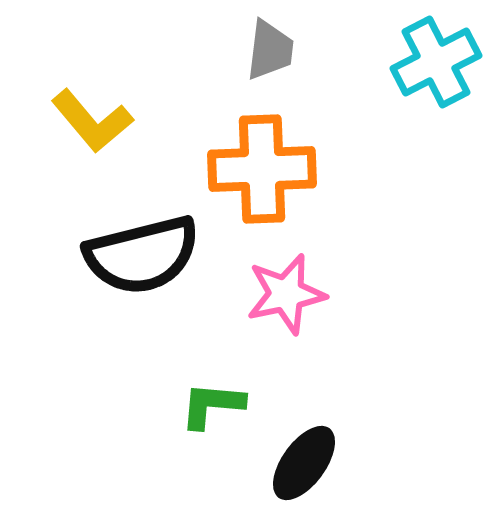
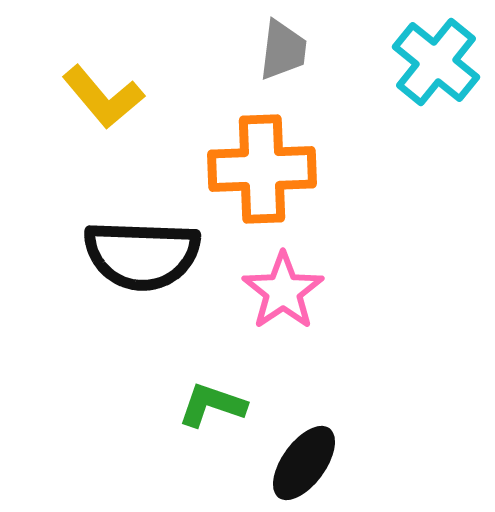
gray trapezoid: moved 13 px right
cyan cross: rotated 24 degrees counterclockwise
yellow L-shape: moved 11 px right, 24 px up
black semicircle: rotated 16 degrees clockwise
pink star: moved 3 px left, 3 px up; rotated 22 degrees counterclockwise
green L-shape: rotated 14 degrees clockwise
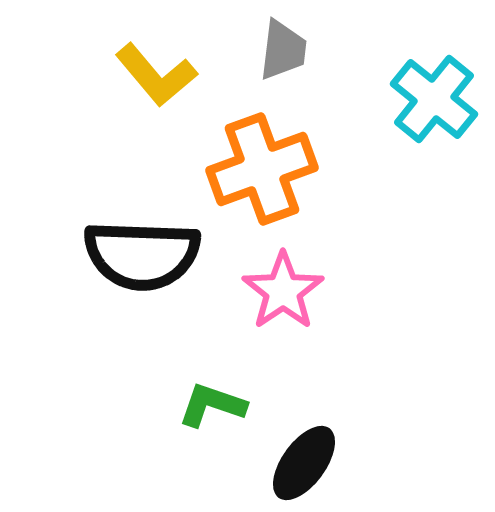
cyan cross: moved 2 px left, 37 px down
yellow L-shape: moved 53 px right, 22 px up
orange cross: rotated 18 degrees counterclockwise
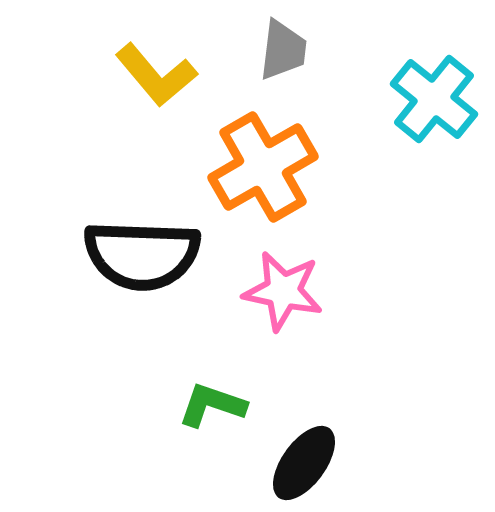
orange cross: moved 1 px right, 2 px up; rotated 10 degrees counterclockwise
pink star: rotated 26 degrees counterclockwise
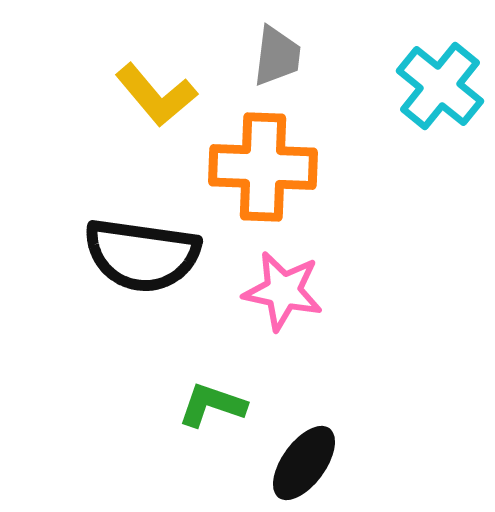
gray trapezoid: moved 6 px left, 6 px down
yellow L-shape: moved 20 px down
cyan cross: moved 6 px right, 13 px up
orange cross: rotated 32 degrees clockwise
black semicircle: rotated 6 degrees clockwise
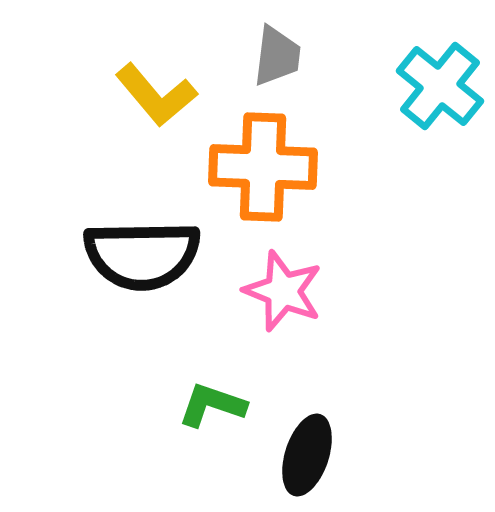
black semicircle: rotated 9 degrees counterclockwise
pink star: rotated 10 degrees clockwise
black ellipse: moved 3 px right, 8 px up; rotated 18 degrees counterclockwise
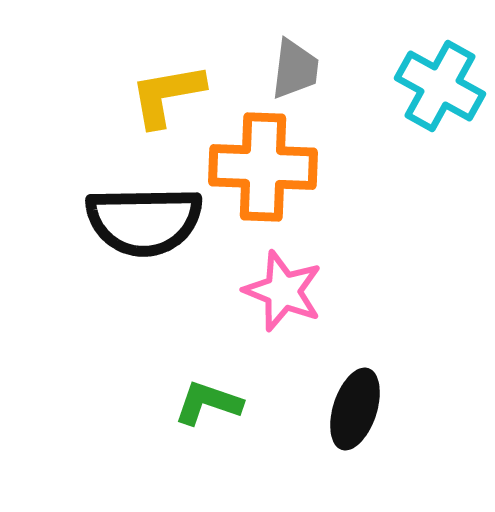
gray trapezoid: moved 18 px right, 13 px down
cyan cross: rotated 10 degrees counterclockwise
yellow L-shape: moved 11 px right; rotated 120 degrees clockwise
black semicircle: moved 2 px right, 34 px up
green L-shape: moved 4 px left, 2 px up
black ellipse: moved 48 px right, 46 px up
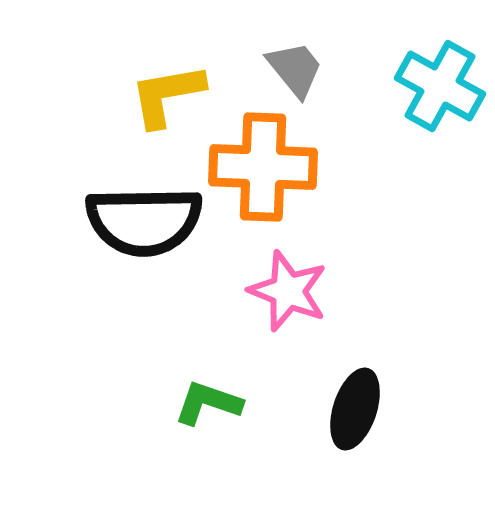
gray trapezoid: rotated 46 degrees counterclockwise
pink star: moved 5 px right
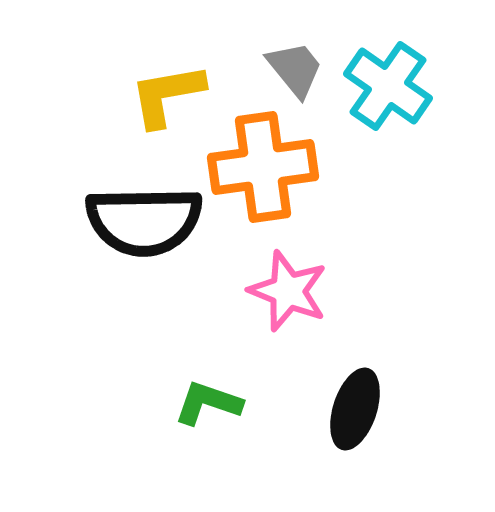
cyan cross: moved 52 px left; rotated 6 degrees clockwise
orange cross: rotated 10 degrees counterclockwise
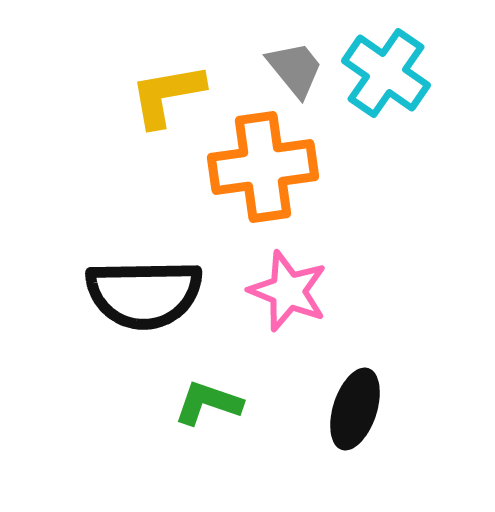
cyan cross: moved 2 px left, 13 px up
black semicircle: moved 73 px down
